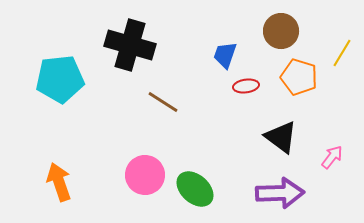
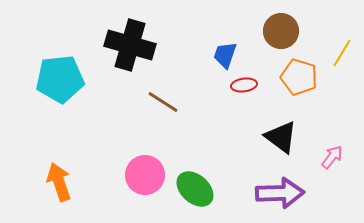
red ellipse: moved 2 px left, 1 px up
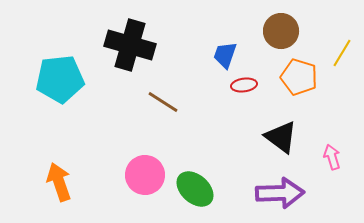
pink arrow: rotated 55 degrees counterclockwise
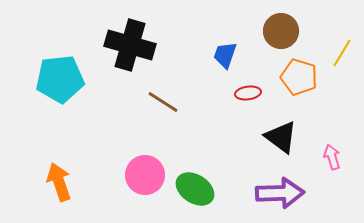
red ellipse: moved 4 px right, 8 px down
green ellipse: rotated 9 degrees counterclockwise
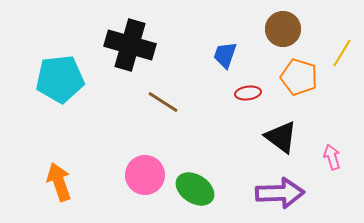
brown circle: moved 2 px right, 2 px up
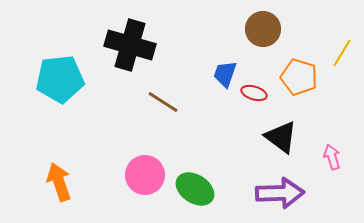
brown circle: moved 20 px left
blue trapezoid: moved 19 px down
red ellipse: moved 6 px right; rotated 25 degrees clockwise
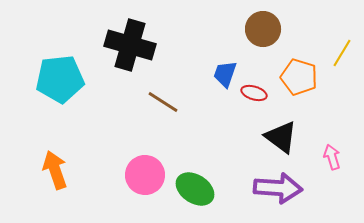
orange arrow: moved 4 px left, 12 px up
purple arrow: moved 2 px left, 5 px up; rotated 6 degrees clockwise
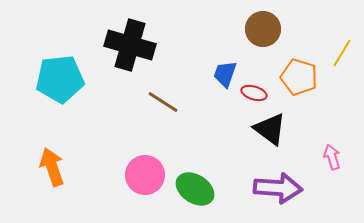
black triangle: moved 11 px left, 8 px up
orange arrow: moved 3 px left, 3 px up
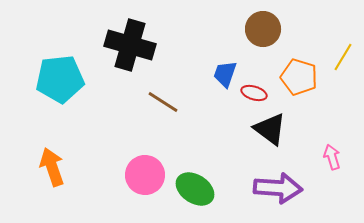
yellow line: moved 1 px right, 4 px down
